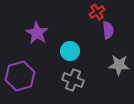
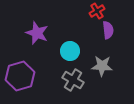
red cross: moved 1 px up
purple star: rotated 10 degrees counterclockwise
gray star: moved 17 px left, 1 px down
gray cross: rotated 10 degrees clockwise
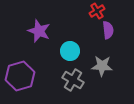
purple star: moved 2 px right, 2 px up
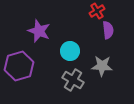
purple hexagon: moved 1 px left, 10 px up
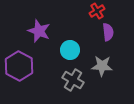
purple semicircle: moved 2 px down
cyan circle: moved 1 px up
purple hexagon: rotated 16 degrees counterclockwise
